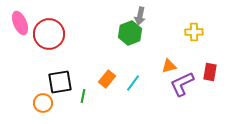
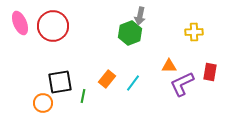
red circle: moved 4 px right, 8 px up
orange triangle: rotated 14 degrees clockwise
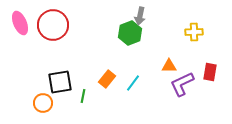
red circle: moved 1 px up
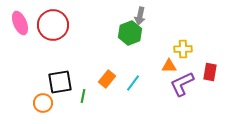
yellow cross: moved 11 px left, 17 px down
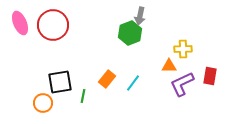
red rectangle: moved 4 px down
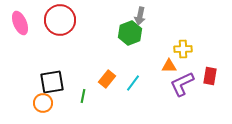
red circle: moved 7 px right, 5 px up
black square: moved 8 px left
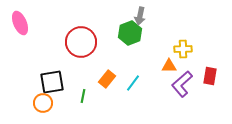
red circle: moved 21 px right, 22 px down
purple L-shape: rotated 16 degrees counterclockwise
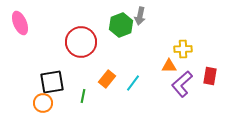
green hexagon: moved 9 px left, 8 px up
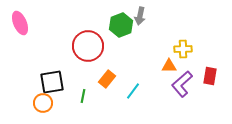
red circle: moved 7 px right, 4 px down
cyan line: moved 8 px down
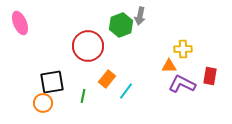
purple L-shape: rotated 68 degrees clockwise
cyan line: moved 7 px left
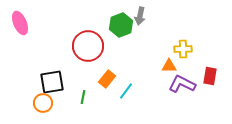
green line: moved 1 px down
